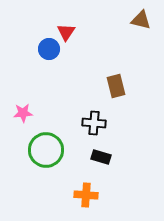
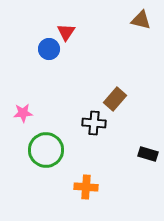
brown rectangle: moved 1 px left, 13 px down; rotated 55 degrees clockwise
black rectangle: moved 47 px right, 3 px up
orange cross: moved 8 px up
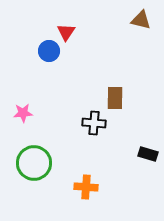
blue circle: moved 2 px down
brown rectangle: moved 1 px up; rotated 40 degrees counterclockwise
green circle: moved 12 px left, 13 px down
